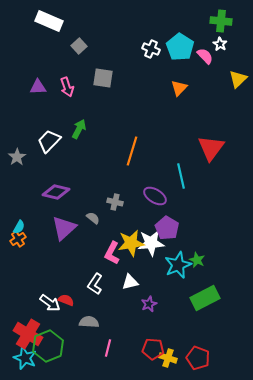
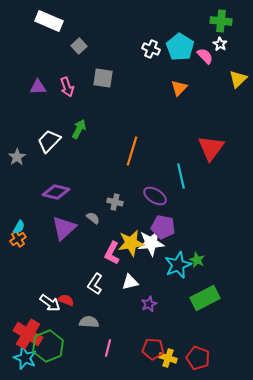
purple pentagon at (167, 228): moved 4 px left, 1 px up; rotated 20 degrees counterclockwise
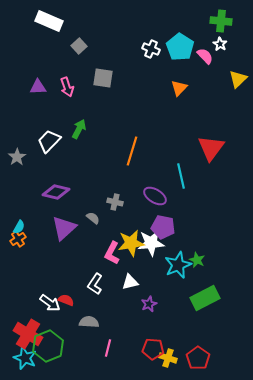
red pentagon at (198, 358): rotated 15 degrees clockwise
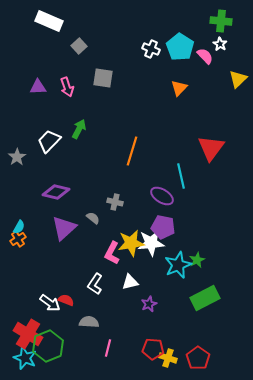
purple ellipse at (155, 196): moved 7 px right
green star at (197, 260): rotated 21 degrees clockwise
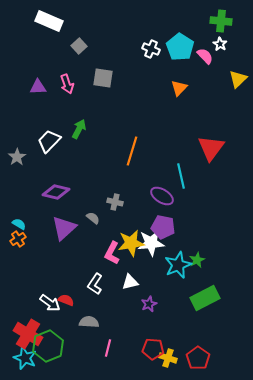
pink arrow at (67, 87): moved 3 px up
cyan semicircle at (19, 227): moved 3 px up; rotated 88 degrees counterclockwise
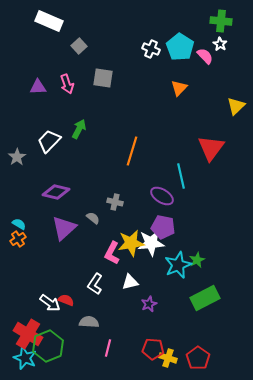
yellow triangle at (238, 79): moved 2 px left, 27 px down
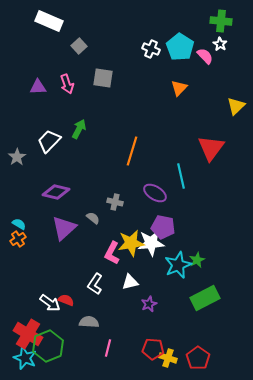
purple ellipse at (162, 196): moved 7 px left, 3 px up
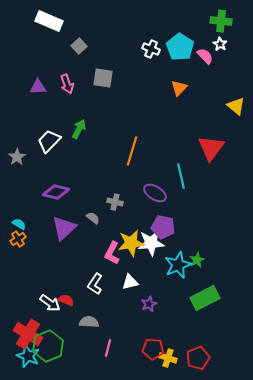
yellow triangle at (236, 106): rotated 36 degrees counterclockwise
cyan star at (25, 358): moved 3 px right, 2 px up
red pentagon at (198, 358): rotated 15 degrees clockwise
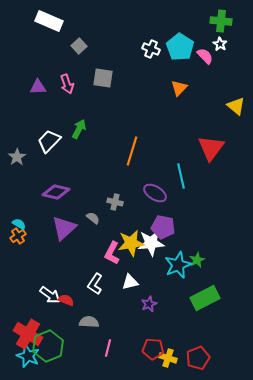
orange cross at (18, 239): moved 3 px up
white arrow at (50, 303): moved 8 px up
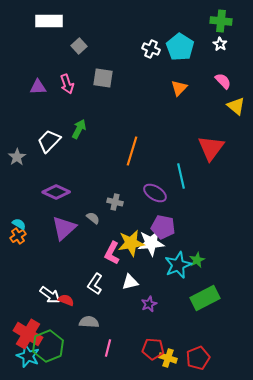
white rectangle at (49, 21): rotated 24 degrees counterclockwise
pink semicircle at (205, 56): moved 18 px right, 25 px down
purple diamond at (56, 192): rotated 12 degrees clockwise
